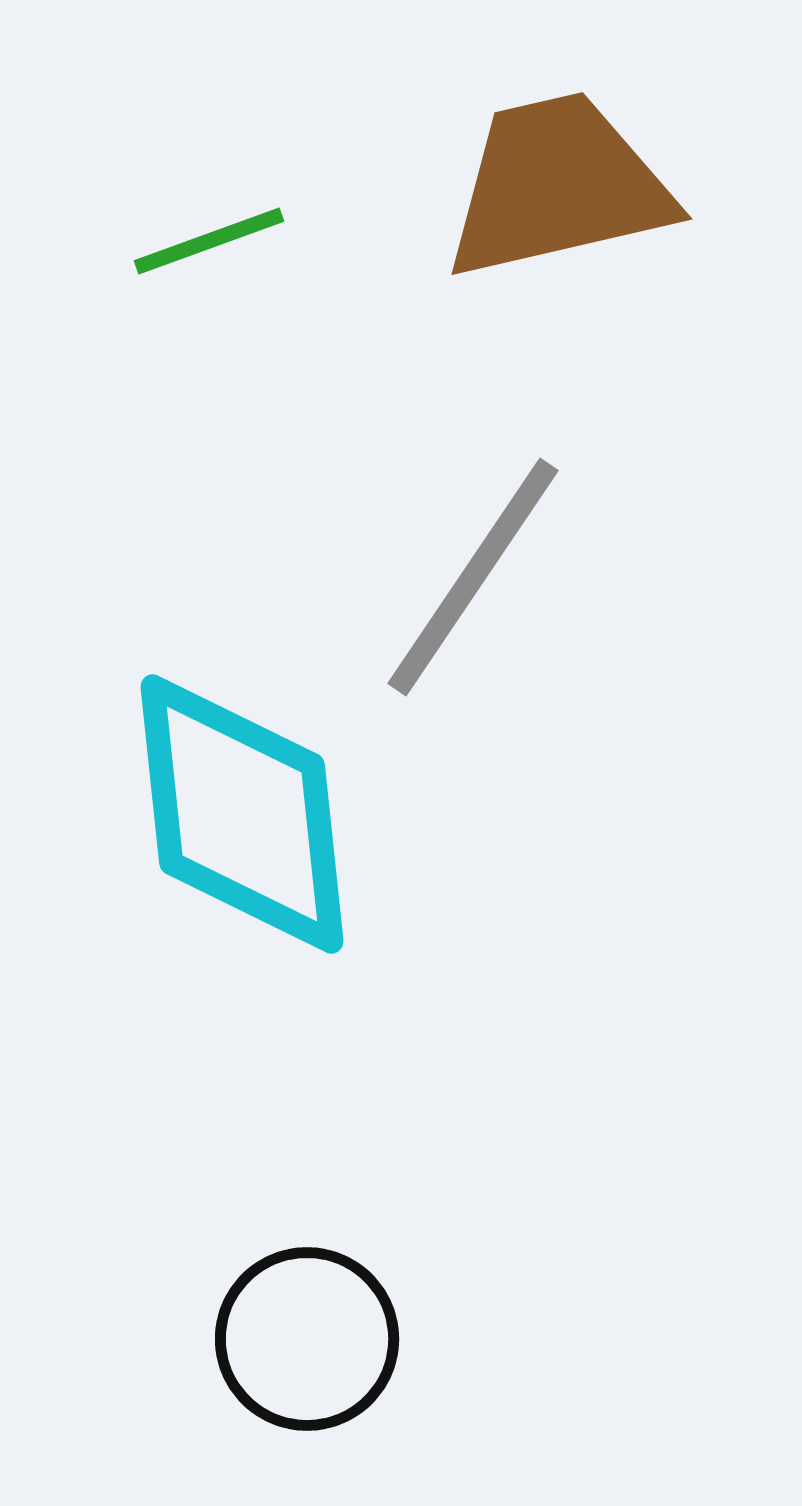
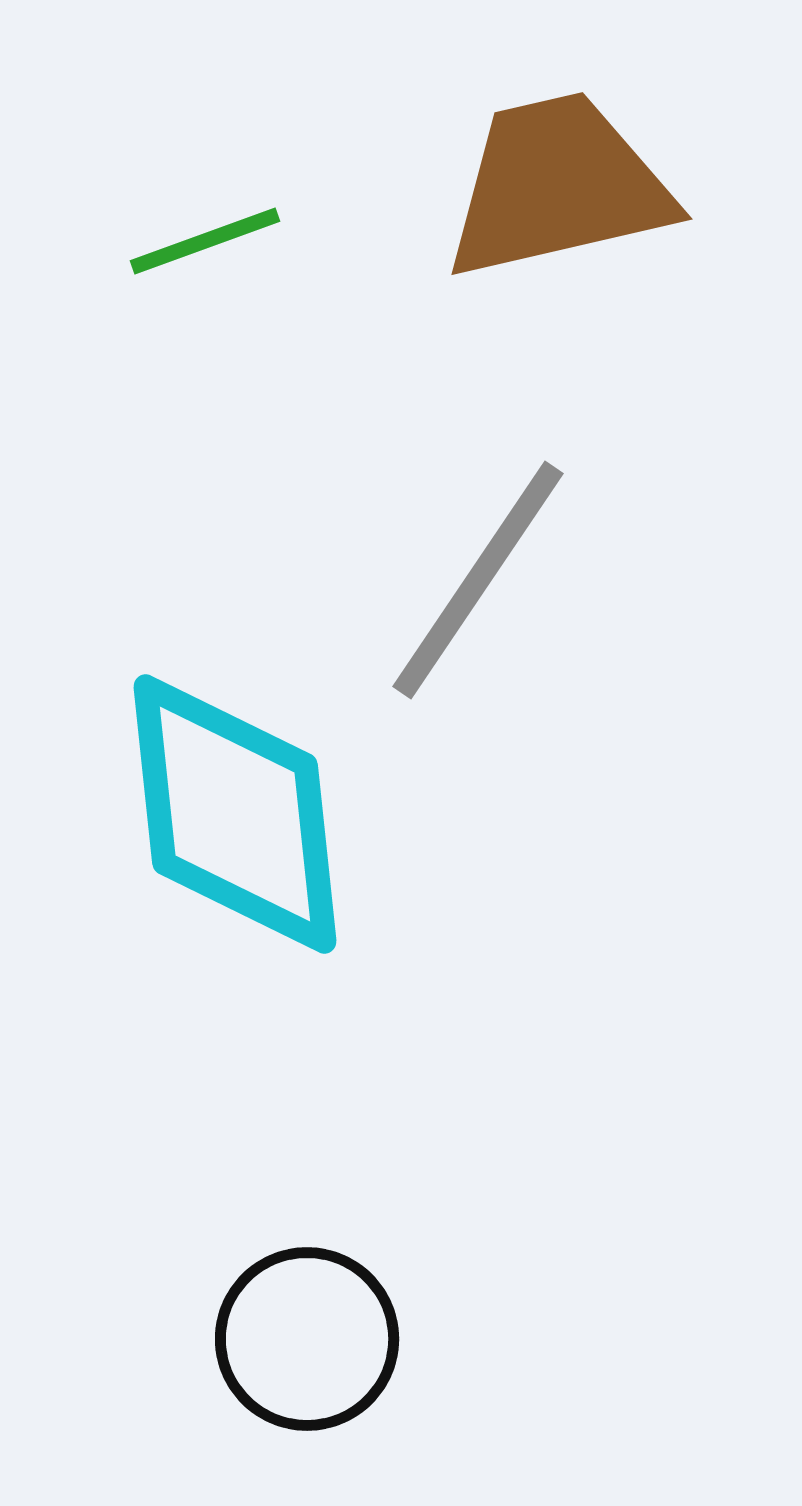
green line: moved 4 px left
gray line: moved 5 px right, 3 px down
cyan diamond: moved 7 px left
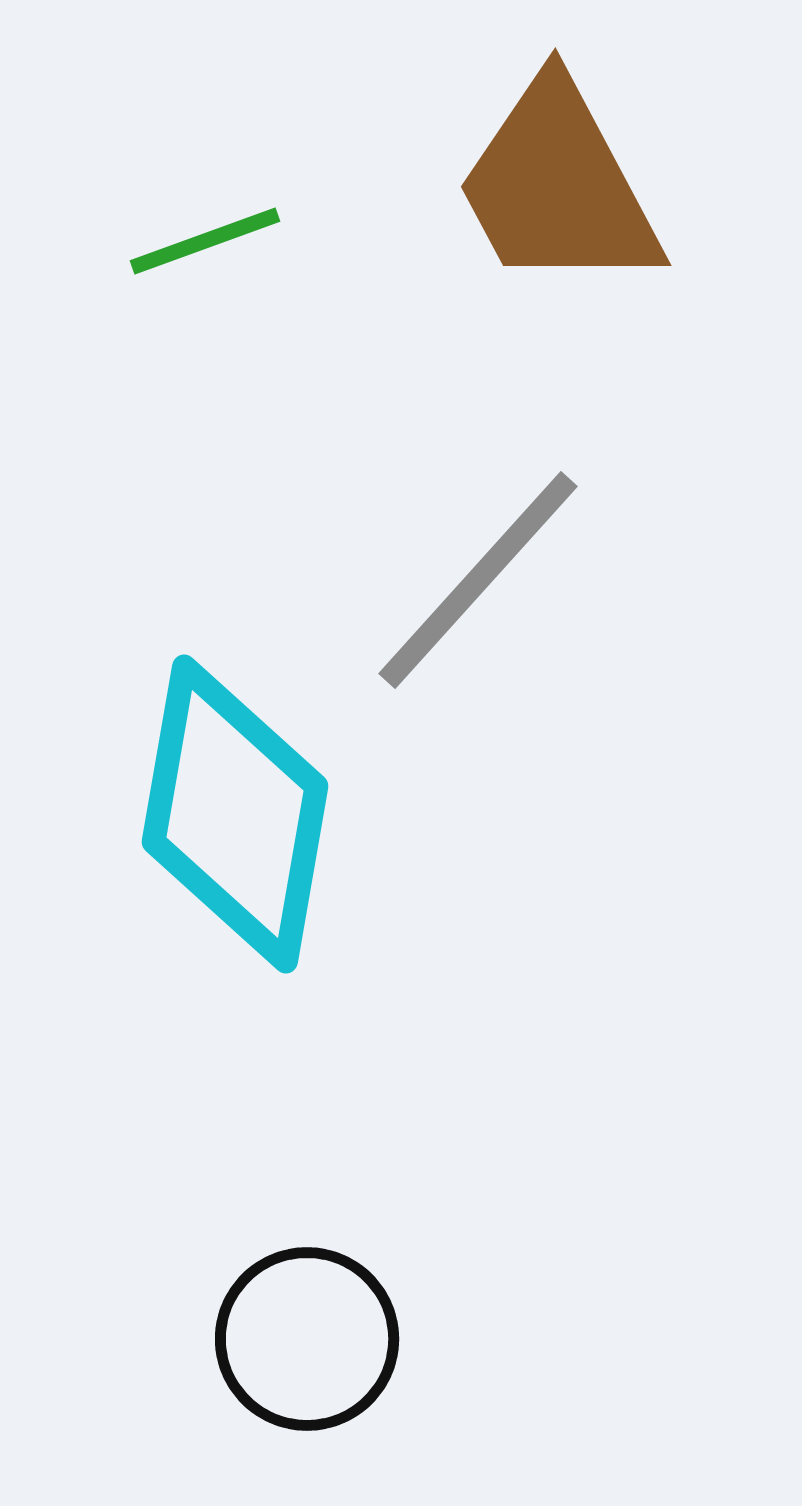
brown trapezoid: rotated 105 degrees counterclockwise
gray line: rotated 8 degrees clockwise
cyan diamond: rotated 16 degrees clockwise
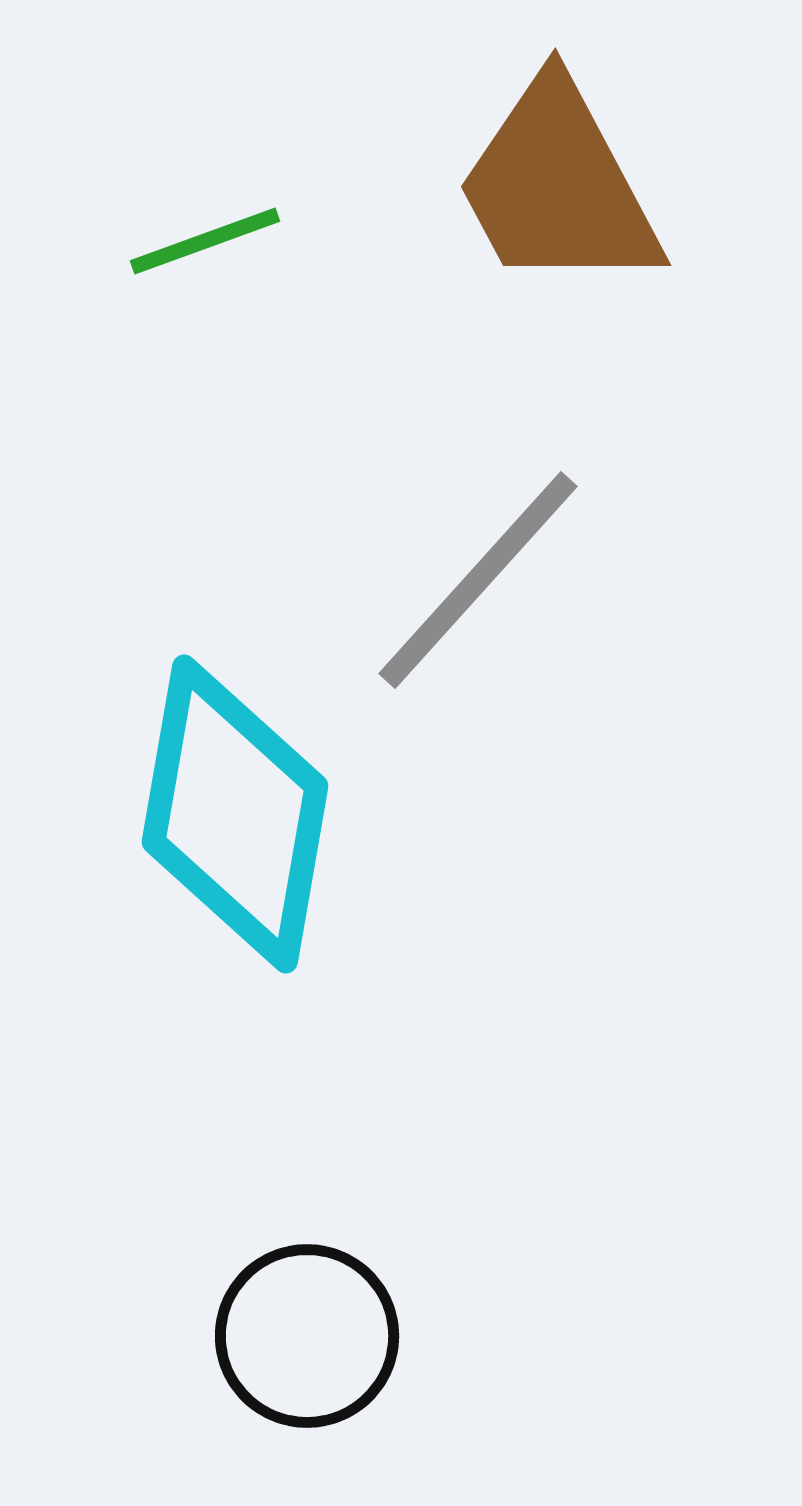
black circle: moved 3 px up
